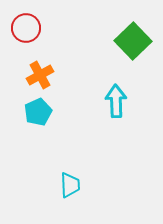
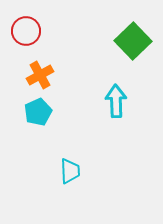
red circle: moved 3 px down
cyan trapezoid: moved 14 px up
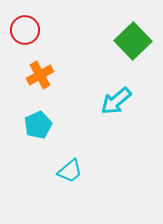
red circle: moved 1 px left, 1 px up
cyan arrow: rotated 128 degrees counterclockwise
cyan pentagon: moved 13 px down
cyan trapezoid: rotated 52 degrees clockwise
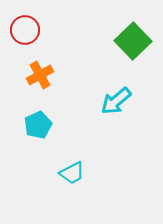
cyan trapezoid: moved 2 px right, 2 px down; rotated 12 degrees clockwise
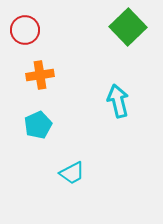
green square: moved 5 px left, 14 px up
orange cross: rotated 20 degrees clockwise
cyan arrow: moved 2 px right; rotated 116 degrees clockwise
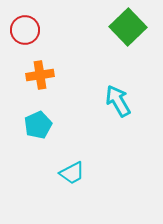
cyan arrow: rotated 16 degrees counterclockwise
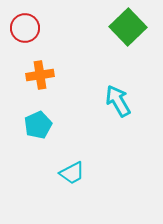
red circle: moved 2 px up
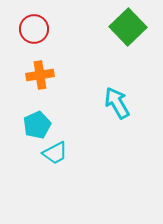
red circle: moved 9 px right, 1 px down
cyan arrow: moved 1 px left, 2 px down
cyan pentagon: moved 1 px left
cyan trapezoid: moved 17 px left, 20 px up
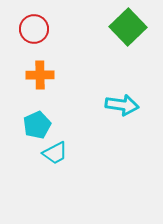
orange cross: rotated 8 degrees clockwise
cyan arrow: moved 5 px right, 2 px down; rotated 128 degrees clockwise
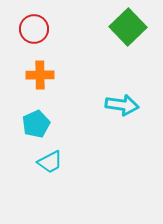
cyan pentagon: moved 1 px left, 1 px up
cyan trapezoid: moved 5 px left, 9 px down
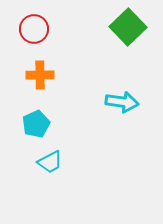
cyan arrow: moved 3 px up
